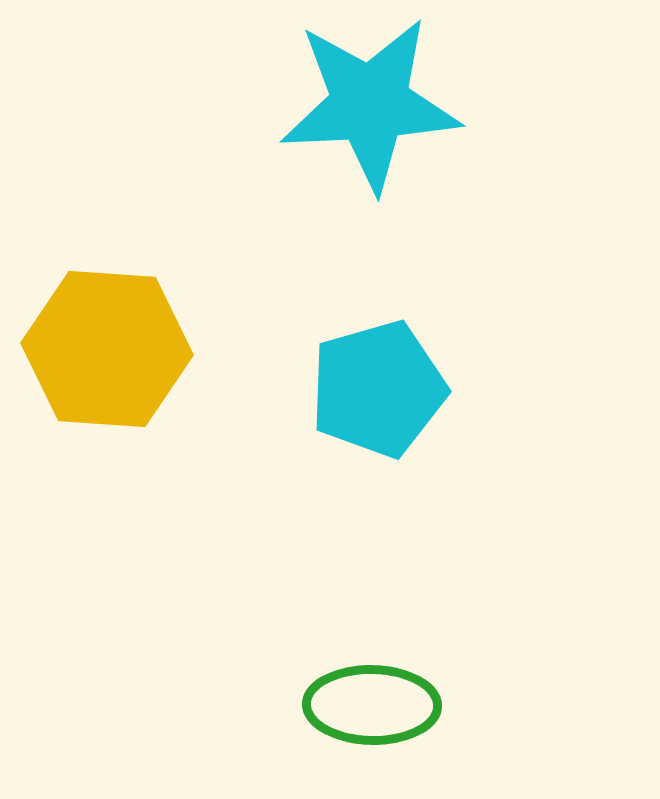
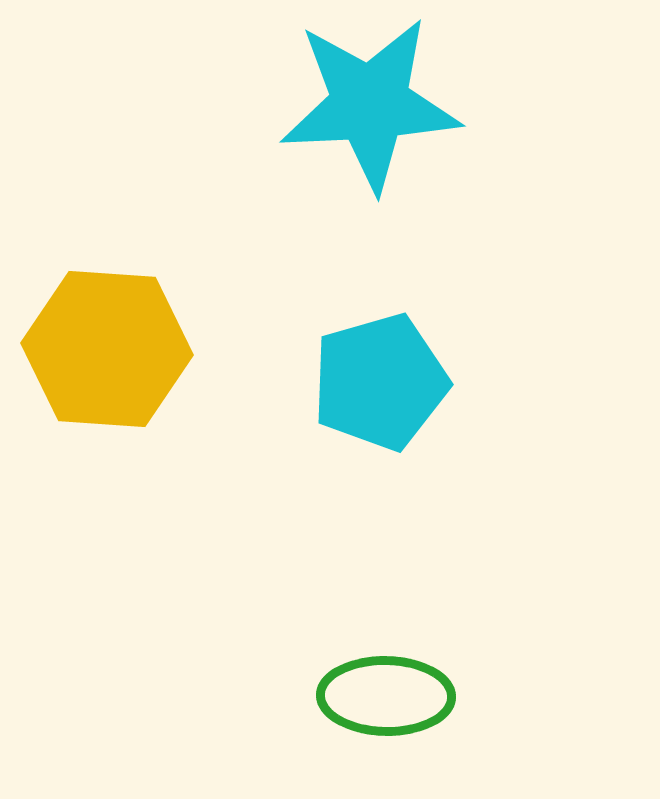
cyan pentagon: moved 2 px right, 7 px up
green ellipse: moved 14 px right, 9 px up
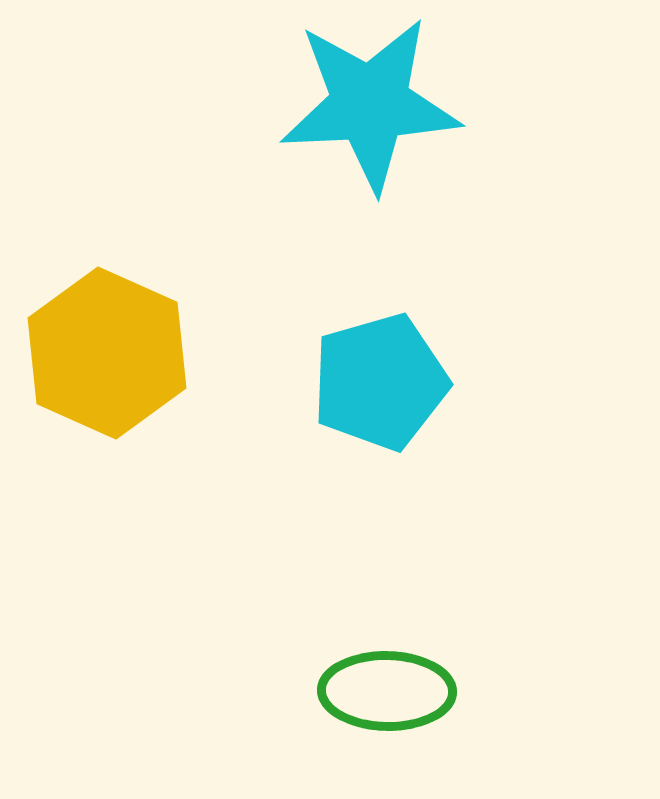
yellow hexagon: moved 4 px down; rotated 20 degrees clockwise
green ellipse: moved 1 px right, 5 px up
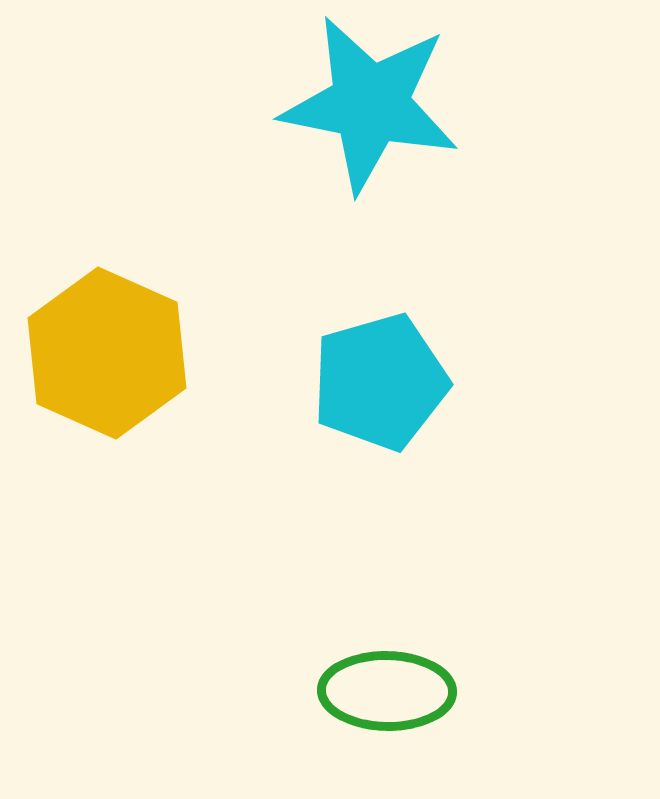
cyan star: rotated 14 degrees clockwise
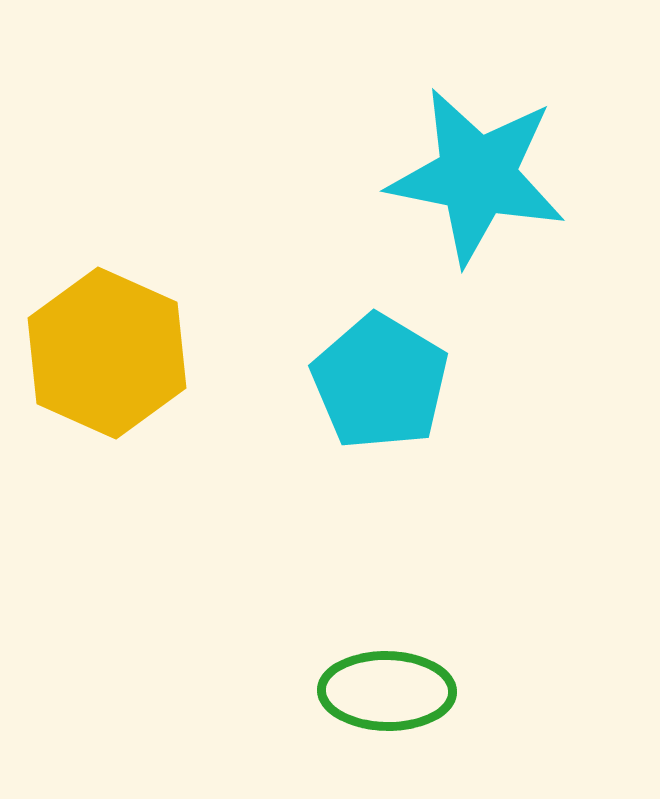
cyan star: moved 107 px right, 72 px down
cyan pentagon: rotated 25 degrees counterclockwise
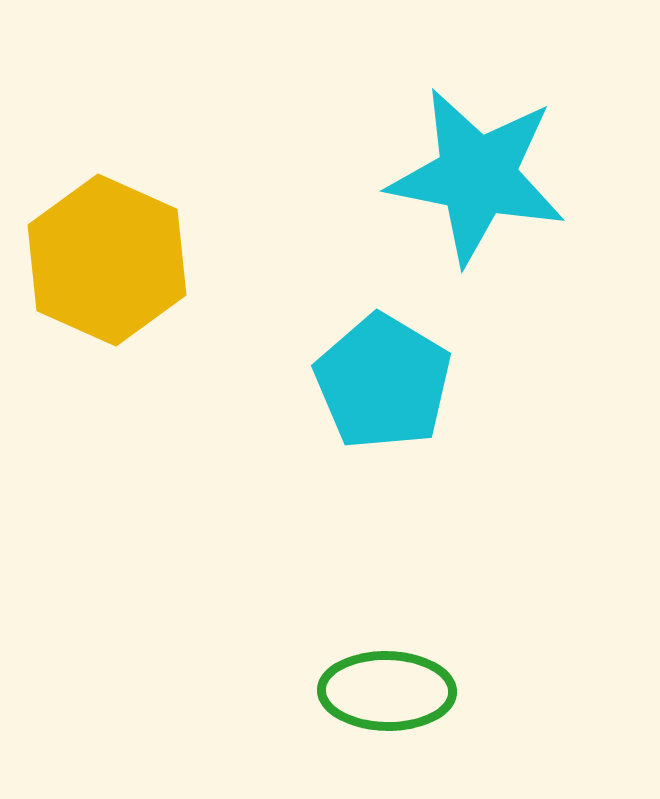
yellow hexagon: moved 93 px up
cyan pentagon: moved 3 px right
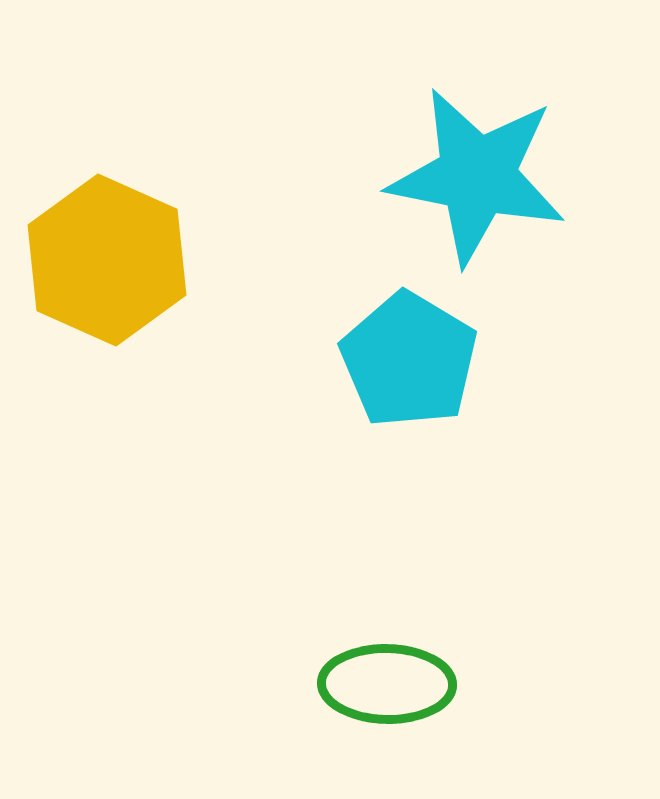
cyan pentagon: moved 26 px right, 22 px up
green ellipse: moved 7 px up
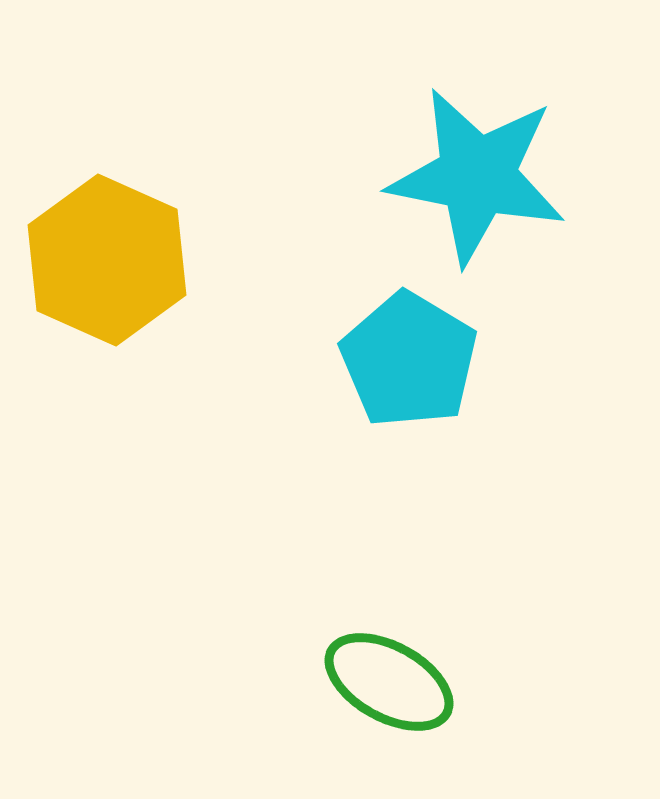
green ellipse: moved 2 px right, 2 px up; rotated 28 degrees clockwise
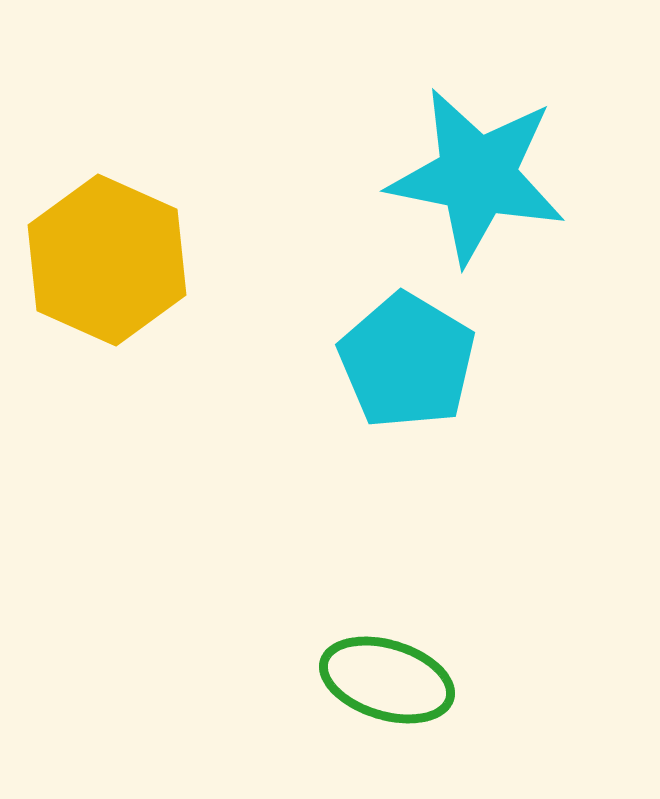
cyan pentagon: moved 2 px left, 1 px down
green ellipse: moved 2 px left, 2 px up; rotated 12 degrees counterclockwise
